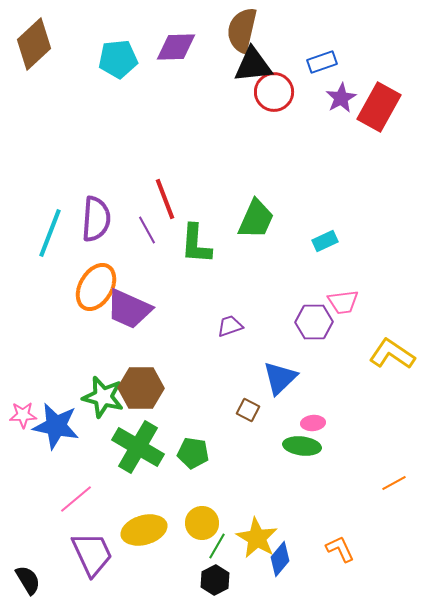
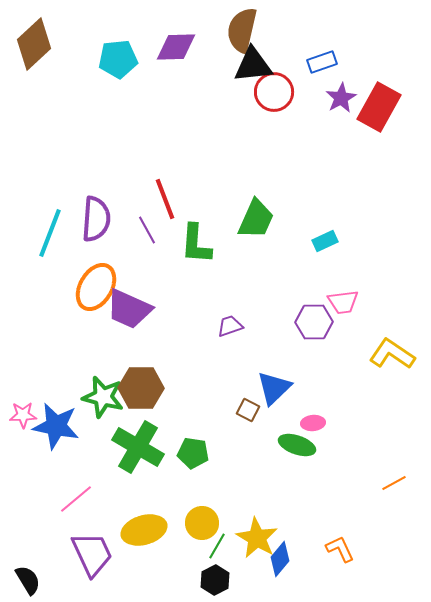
blue triangle at (280, 378): moved 6 px left, 10 px down
green ellipse at (302, 446): moved 5 px left, 1 px up; rotated 12 degrees clockwise
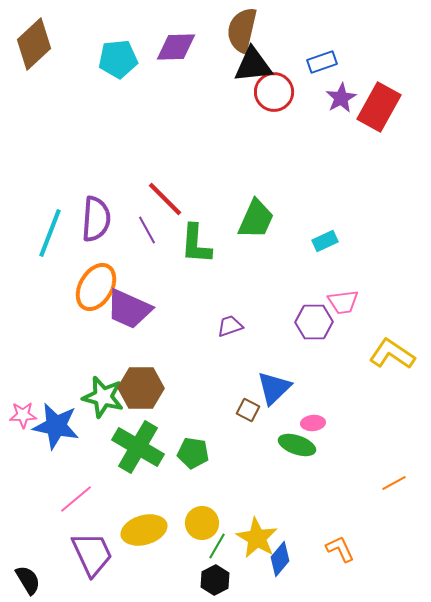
red line at (165, 199): rotated 24 degrees counterclockwise
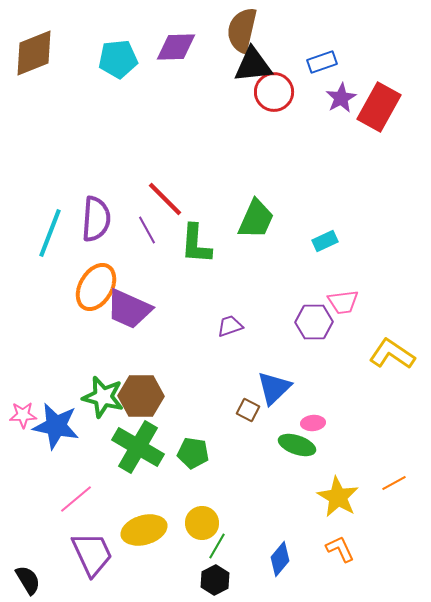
brown diamond at (34, 44): moved 9 px down; rotated 21 degrees clockwise
brown hexagon at (141, 388): moved 8 px down
yellow star at (257, 538): moved 81 px right, 41 px up
